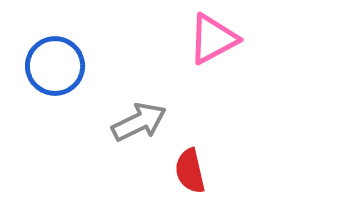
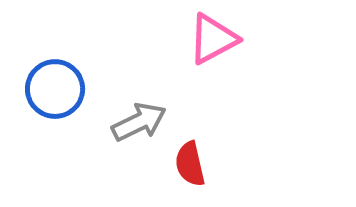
blue circle: moved 23 px down
red semicircle: moved 7 px up
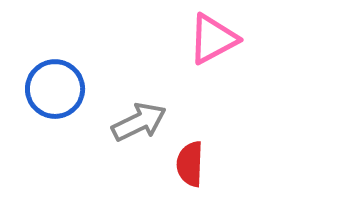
red semicircle: rotated 15 degrees clockwise
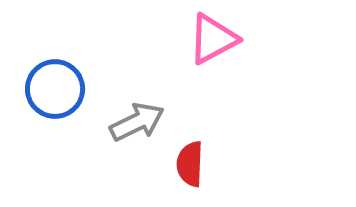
gray arrow: moved 2 px left
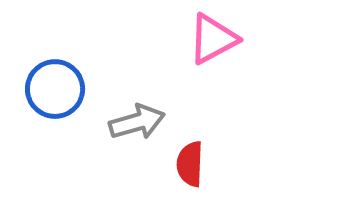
gray arrow: rotated 10 degrees clockwise
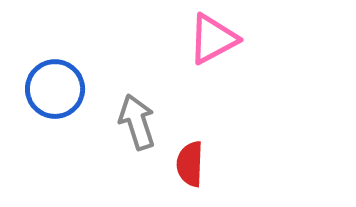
gray arrow: rotated 92 degrees counterclockwise
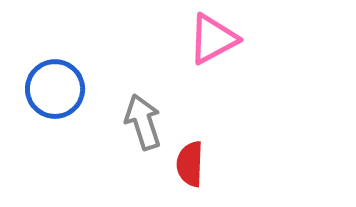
gray arrow: moved 6 px right
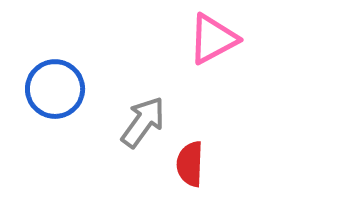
gray arrow: rotated 54 degrees clockwise
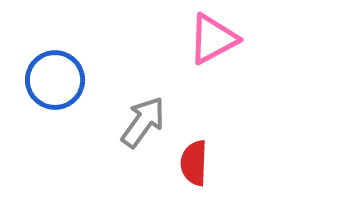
blue circle: moved 9 px up
red semicircle: moved 4 px right, 1 px up
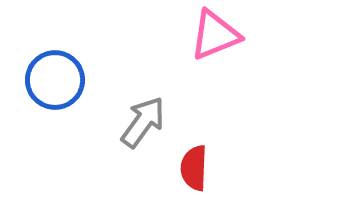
pink triangle: moved 2 px right, 4 px up; rotated 6 degrees clockwise
red semicircle: moved 5 px down
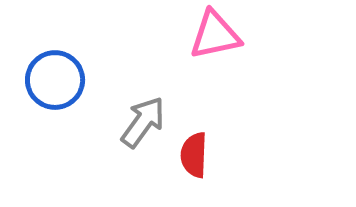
pink triangle: rotated 10 degrees clockwise
red semicircle: moved 13 px up
